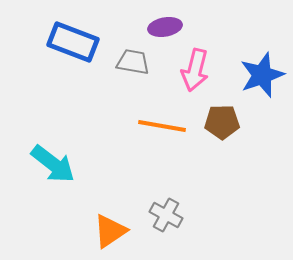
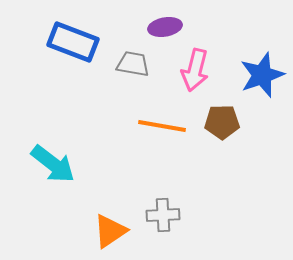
gray trapezoid: moved 2 px down
gray cross: moved 3 px left; rotated 32 degrees counterclockwise
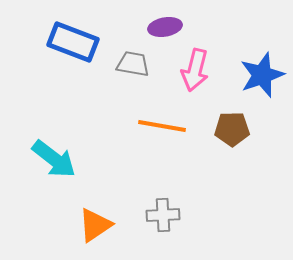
brown pentagon: moved 10 px right, 7 px down
cyan arrow: moved 1 px right, 5 px up
orange triangle: moved 15 px left, 6 px up
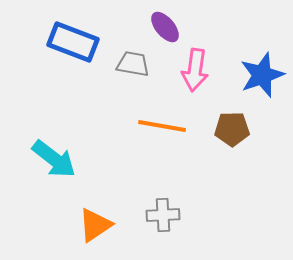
purple ellipse: rotated 60 degrees clockwise
pink arrow: rotated 6 degrees counterclockwise
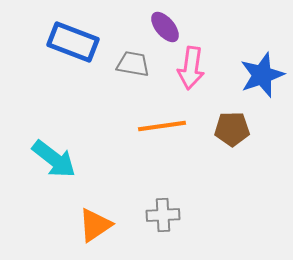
pink arrow: moved 4 px left, 2 px up
orange line: rotated 18 degrees counterclockwise
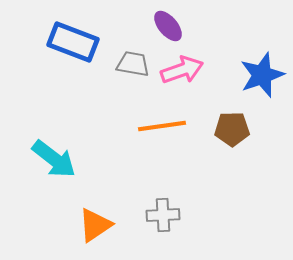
purple ellipse: moved 3 px right, 1 px up
pink arrow: moved 9 px left, 2 px down; rotated 117 degrees counterclockwise
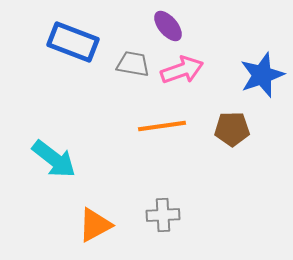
orange triangle: rotated 6 degrees clockwise
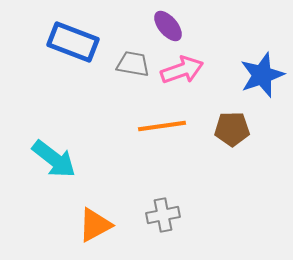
gray cross: rotated 8 degrees counterclockwise
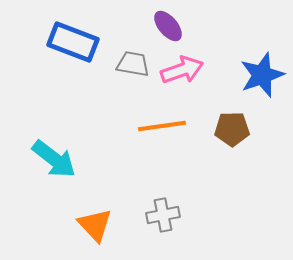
orange triangle: rotated 45 degrees counterclockwise
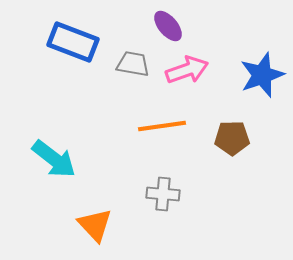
pink arrow: moved 5 px right
brown pentagon: moved 9 px down
gray cross: moved 21 px up; rotated 16 degrees clockwise
